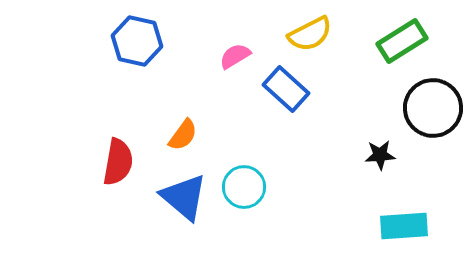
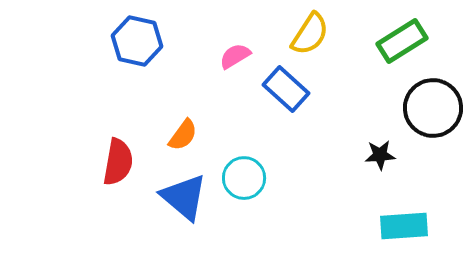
yellow semicircle: rotated 30 degrees counterclockwise
cyan circle: moved 9 px up
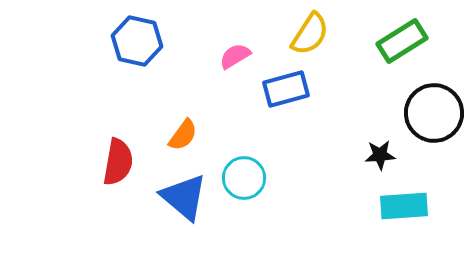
blue rectangle: rotated 57 degrees counterclockwise
black circle: moved 1 px right, 5 px down
cyan rectangle: moved 20 px up
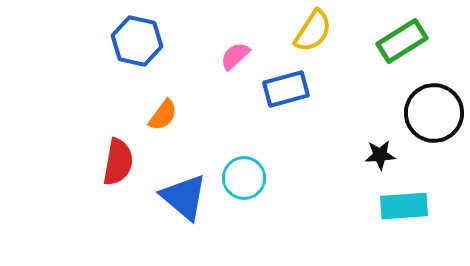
yellow semicircle: moved 3 px right, 3 px up
pink semicircle: rotated 12 degrees counterclockwise
orange semicircle: moved 20 px left, 20 px up
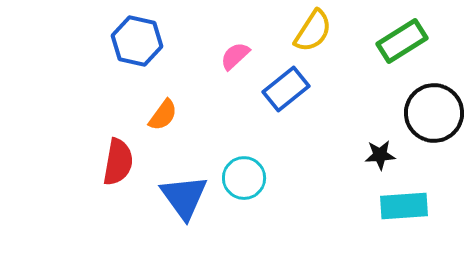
blue rectangle: rotated 24 degrees counterclockwise
blue triangle: rotated 14 degrees clockwise
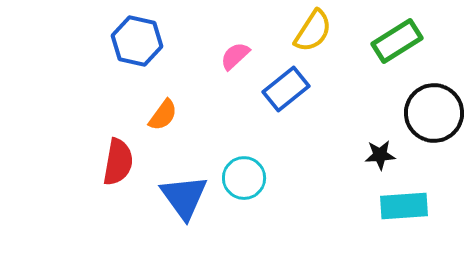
green rectangle: moved 5 px left
